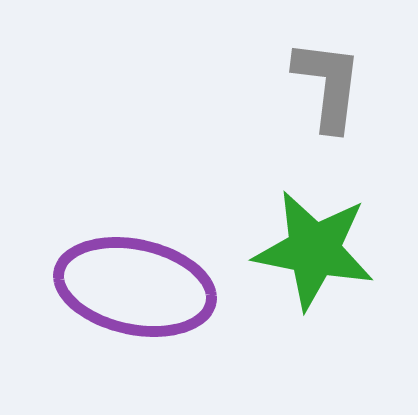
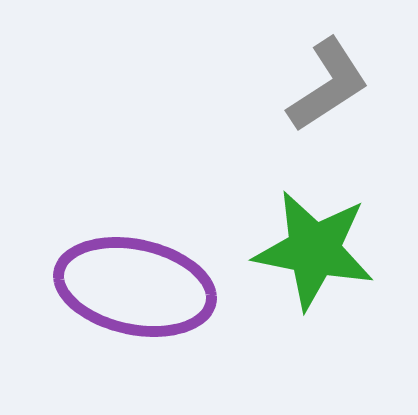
gray L-shape: rotated 50 degrees clockwise
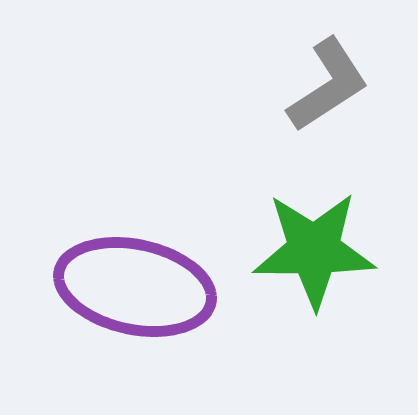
green star: rotated 11 degrees counterclockwise
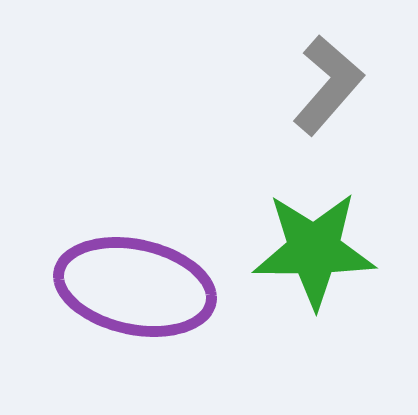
gray L-shape: rotated 16 degrees counterclockwise
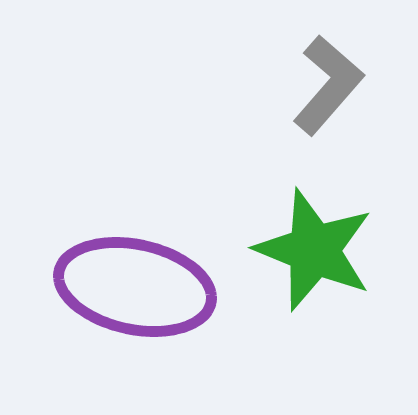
green star: rotated 22 degrees clockwise
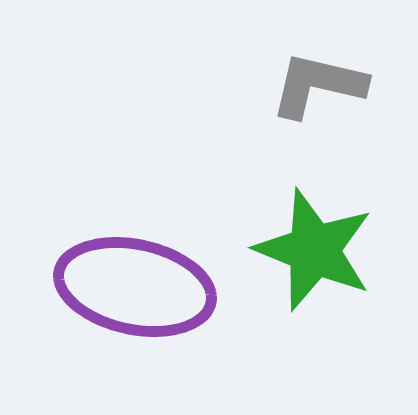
gray L-shape: moved 10 px left; rotated 118 degrees counterclockwise
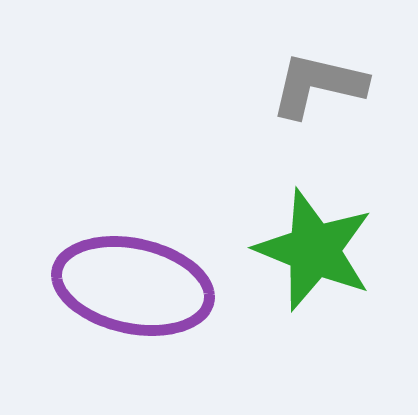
purple ellipse: moved 2 px left, 1 px up
